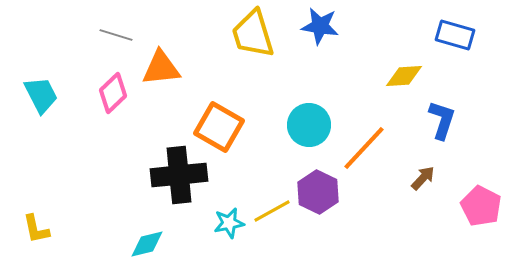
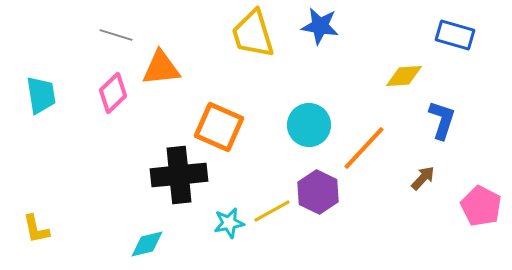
cyan trapezoid: rotated 18 degrees clockwise
orange square: rotated 6 degrees counterclockwise
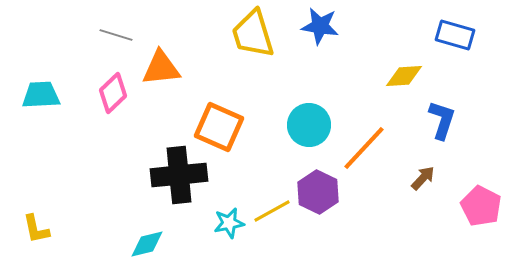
cyan trapezoid: rotated 84 degrees counterclockwise
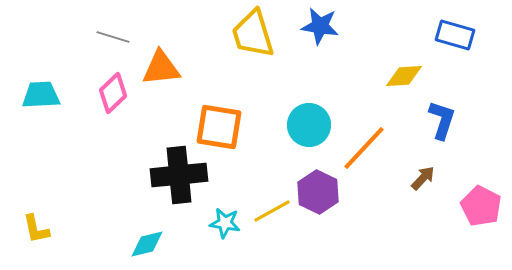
gray line: moved 3 px left, 2 px down
orange square: rotated 15 degrees counterclockwise
cyan star: moved 4 px left; rotated 20 degrees clockwise
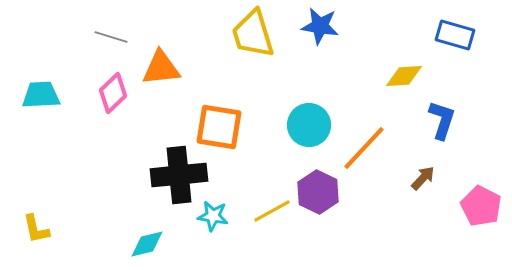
gray line: moved 2 px left
cyan star: moved 12 px left, 7 px up
